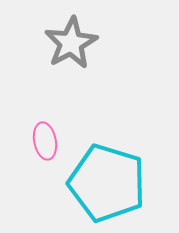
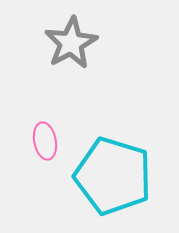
cyan pentagon: moved 6 px right, 7 px up
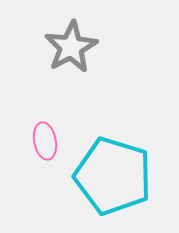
gray star: moved 4 px down
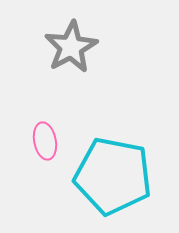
cyan pentagon: rotated 6 degrees counterclockwise
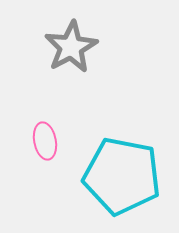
cyan pentagon: moved 9 px right
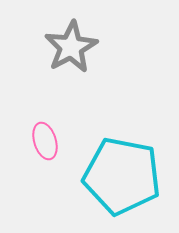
pink ellipse: rotated 6 degrees counterclockwise
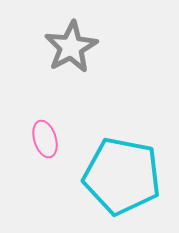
pink ellipse: moved 2 px up
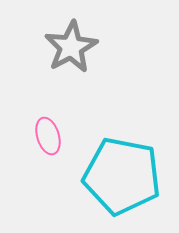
pink ellipse: moved 3 px right, 3 px up
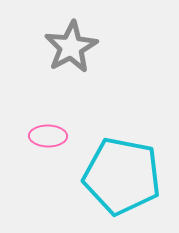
pink ellipse: rotated 72 degrees counterclockwise
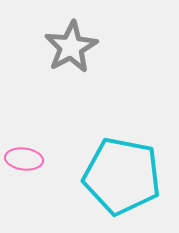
pink ellipse: moved 24 px left, 23 px down; rotated 6 degrees clockwise
